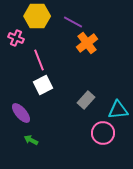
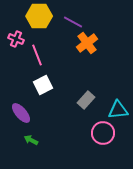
yellow hexagon: moved 2 px right
pink cross: moved 1 px down
pink line: moved 2 px left, 5 px up
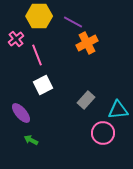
pink cross: rotated 28 degrees clockwise
orange cross: rotated 10 degrees clockwise
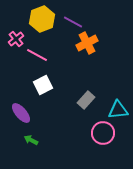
yellow hexagon: moved 3 px right, 3 px down; rotated 20 degrees counterclockwise
pink line: rotated 40 degrees counterclockwise
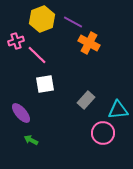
pink cross: moved 2 px down; rotated 21 degrees clockwise
orange cross: moved 2 px right; rotated 35 degrees counterclockwise
pink line: rotated 15 degrees clockwise
white square: moved 2 px right, 1 px up; rotated 18 degrees clockwise
